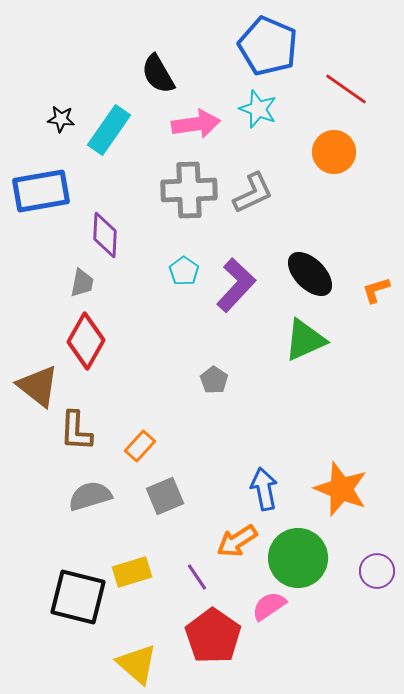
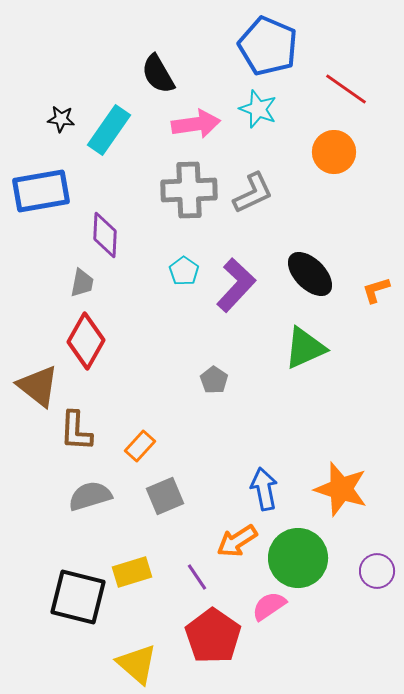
green triangle: moved 8 px down
orange star: rotated 4 degrees counterclockwise
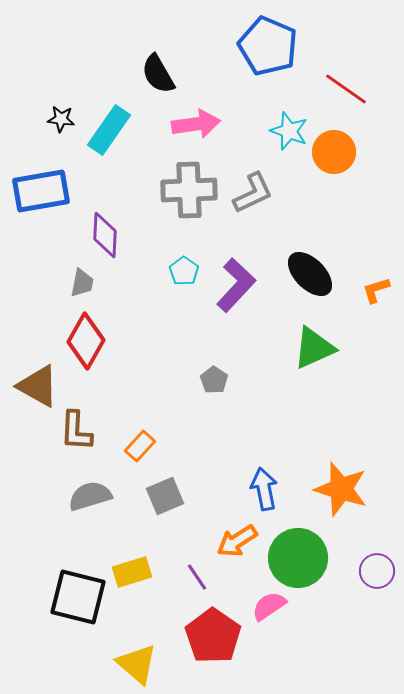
cyan star: moved 31 px right, 22 px down
green triangle: moved 9 px right
brown triangle: rotated 9 degrees counterclockwise
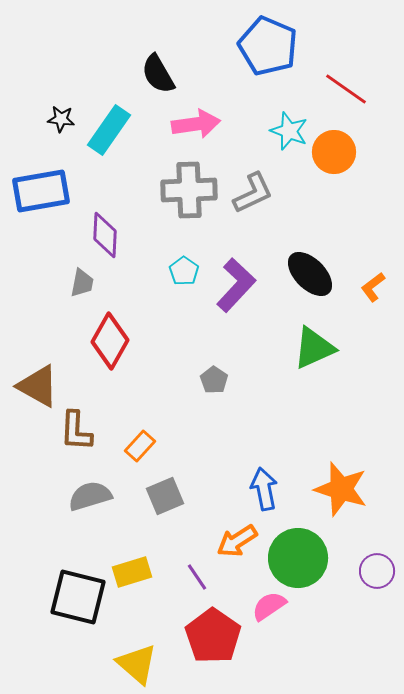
orange L-shape: moved 3 px left, 3 px up; rotated 20 degrees counterclockwise
red diamond: moved 24 px right
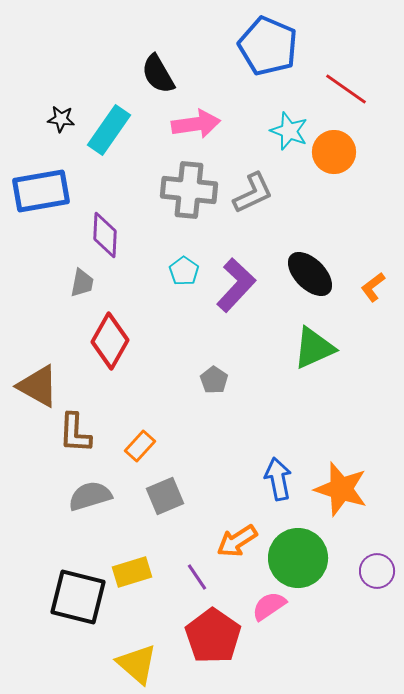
gray cross: rotated 8 degrees clockwise
brown L-shape: moved 1 px left, 2 px down
blue arrow: moved 14 px right, 10 px up
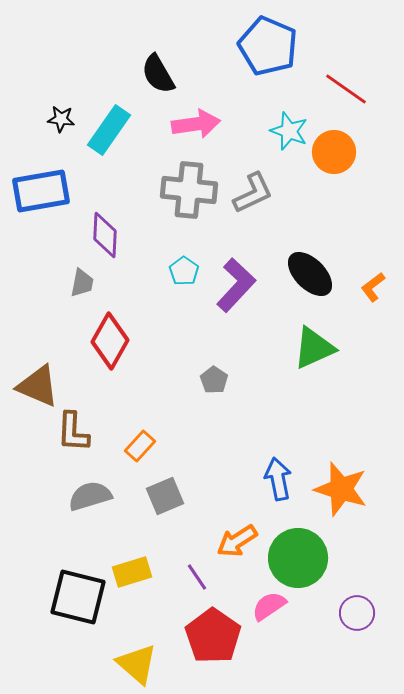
brown triangle: rotated 6 degrees counterclockwise
brown L-shape: moved 2 px left, 1 px up
purple circle: moved 20 px left, 42 px down
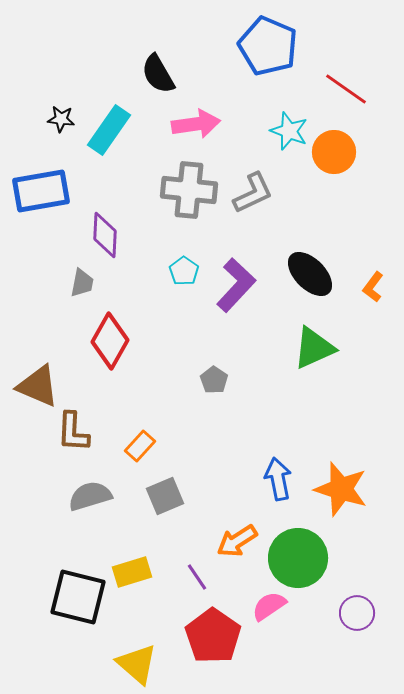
orange L-shape: rotated 16 degrees counterclockwise
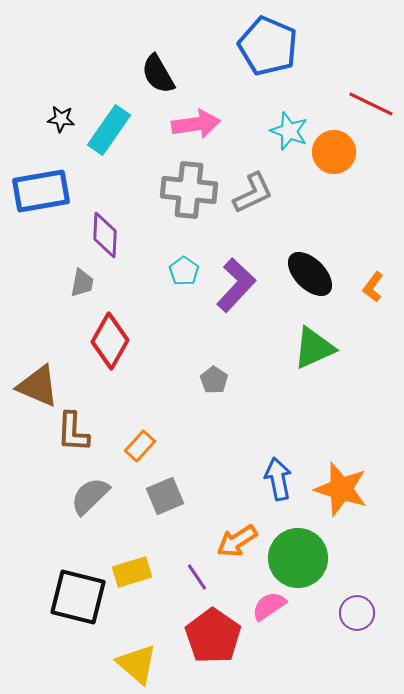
red line: moved 25 px right, 15 px down; rotated 9 degrees counterclockwise
gray semicircle: rotated 27 degrees counterclockwise
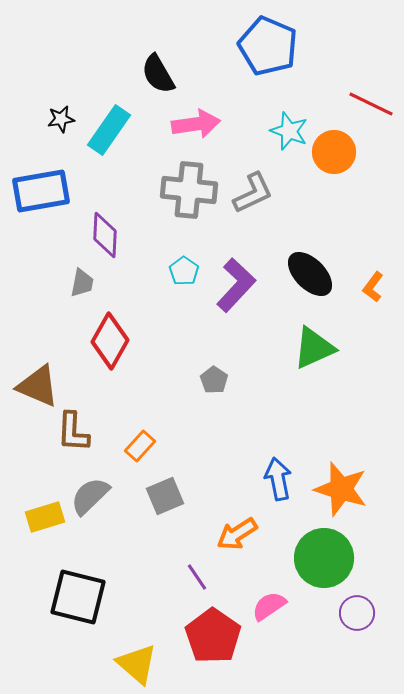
black star: rotated 16 degrees counterclockwise
orange arrow: moved 7 px up
green circle: moved 26 px right
yellow rectangle: moved 87 px left, 55 px up
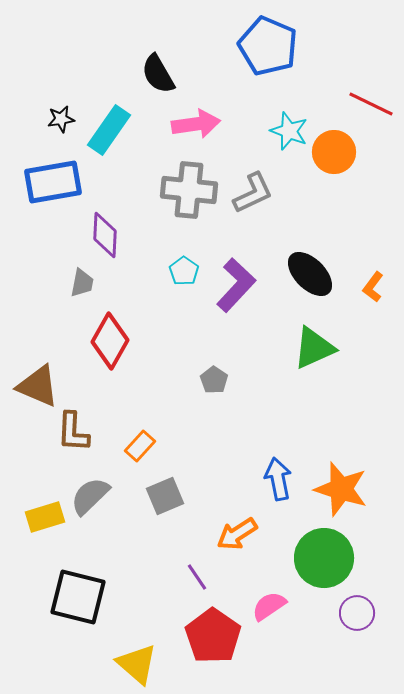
blue rectangle: moved 12 px right, 9 px up
